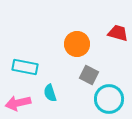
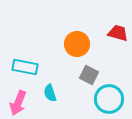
pink arrow: rotated 55 degrees counterclockwise
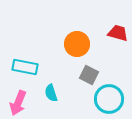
cyan semicircle: moved 1 px right
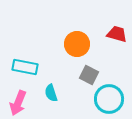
red trapezoid: moved 1 px left, 1 px down
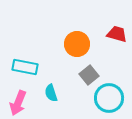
gray square: rotated 24 degrees clockwise
cyan circle: moved 1 px up
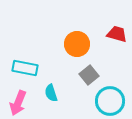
cyan rectangle: moved 1 px down
cyan circle: moved 1 px right, 3 px down
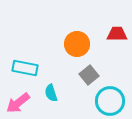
red trapezoid: rotated 15 degrees counterclockwise
pink arrow: rotated 30 degrees clockwise
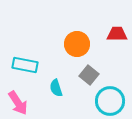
cyan rectangle: moved 3 px up
gray square: rotated 12 degrees counterclockwise
cyan semicircle: moved 5 px right, 5 px up
pink arrow: rotated 85 degrees counterclockwise
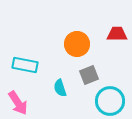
gray square: rotated 30 degrees clockwise
cyan semicircle: moved 4 px right
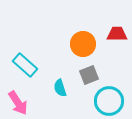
orange circle: moved 6 px right
cyan rectangle: rotated 30 degrees clockwise
cyan circle: moved 1 px left
